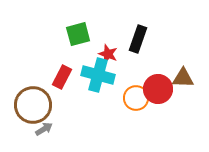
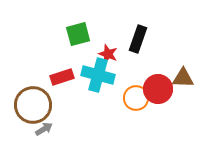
red rectangle: rotated 45 degrees clockwise
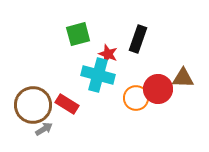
red rectangle: moved 5 px right, 27 px down; rotated 50 degrees clockwise
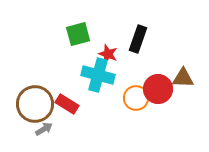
brown circle: moved 2 px right, 1 px up
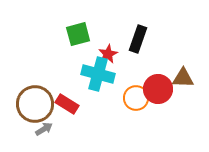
red star: rotated 24 degrees clockwise
cyan cross: moved 1 px up
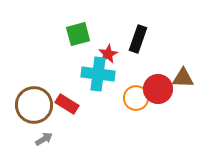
cyan cross: rotated 8 degrees counterclockwise
brown circle: moved 1 px left, 1 px down
gray arrow: moved 10 px down
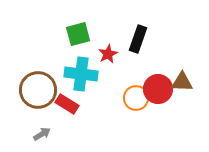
cyan cross: moved 17 px left
brown triangle: moved 1 px left, 4 px down
brown circle: moved 4 px right, 15 px up
gray arrow: moved 2 px left, 5 px up
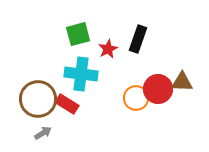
red star: moved 5 px up
brown circle: moved 9 px down
gray arrow: moved 1 px right, 1 px up
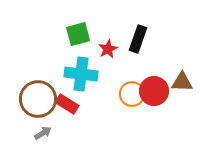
red circle: moved 4 px left, 2 px down
orange circle: moved 4 px left, 4 px up
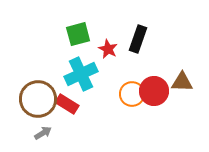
red star: rotated 18 degrees counterclockwise
cyan cross: rotated 32 degrees counterclockwise
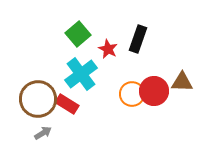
green square: rotated 25 degrees counterclockwise
cyan cross: rotated 12 degrees counterclockwise
